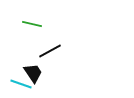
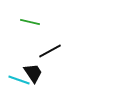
green line: moved 2 px left, 2 px up
cyan line: moved 2 px left, 4 px up
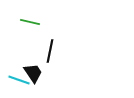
black line: rotated 50 degrees counterclockwise
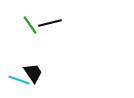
green line: moved 3 px down; rotated 42 degrees clockwise
black line: moved 28 px up; rotated 65 degrees clockwise
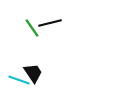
green line: moved 2 px right, 3 px down
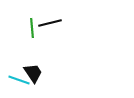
green line: rotated 30 degrees clockwise
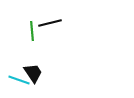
green line: moved 3 px down
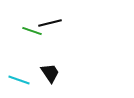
green line: rotated 66 degrees counterclockwise
black trapezoid: moved 17 px right
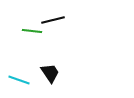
black line: moved 3 px right, 3 px up
green line: rotated 12 degrees counterclockwise
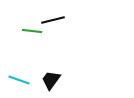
black trapezoid: moved 1 px right, 7 px down; rotated 110 degrees counterclockwise
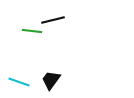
cyan line: moved 2 px down
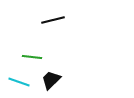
green line: moved 26 px down
black trapezoid: rotated 10 degrees clockwise
